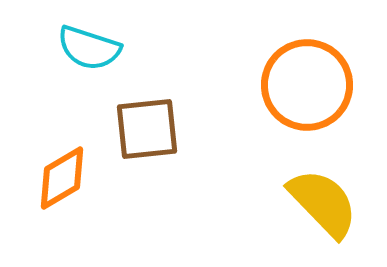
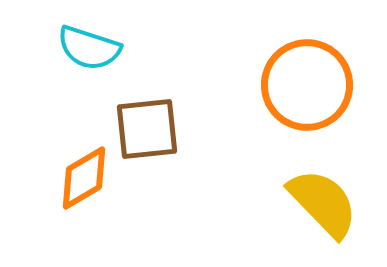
orange diamond: moved 22 px right
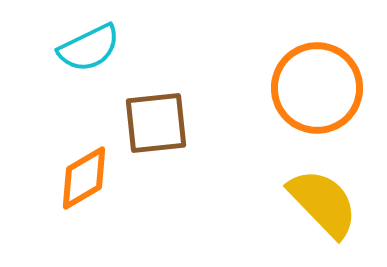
cyan semicircle: rotated 44 degrees counterclockwise
orange circle: moved 10 px right, 3 px down
brown square: moved 9 px right, 6 px up
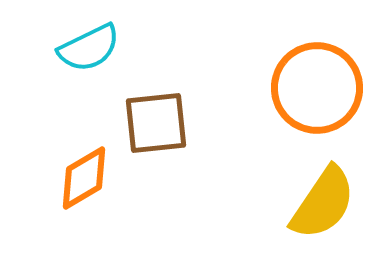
yellow semicircle: rotated 78 degrees clockwise
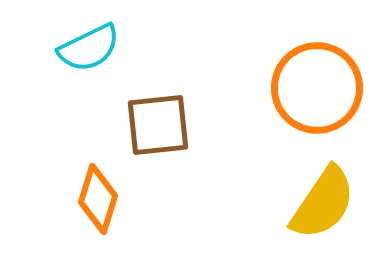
brown square: moved 2 px right, 2 px down
orange diamond: moved 14 px right, 21 px down; rotated 42 degrees counterclockwise
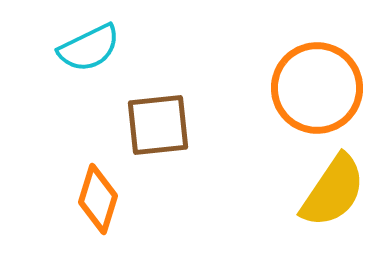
yellow semicircle: moved 10 px right, 12 px up
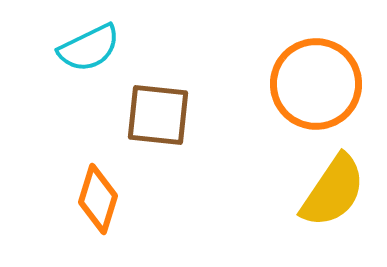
orange circle: moved 1 px left, 4 px up
brown square: moved 10 px up; rotated 12 degrees clockwise
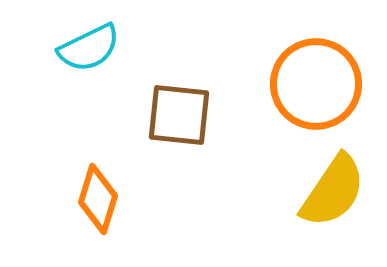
brown square: moved 21 px right
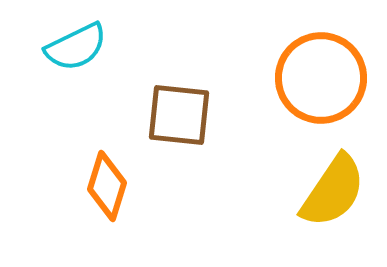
cyan semicircle: moved 13 px left, 1 px up
orange circle: moved 5 px right, 6 px up
orange diamond: moved 9 px right, 13 px up
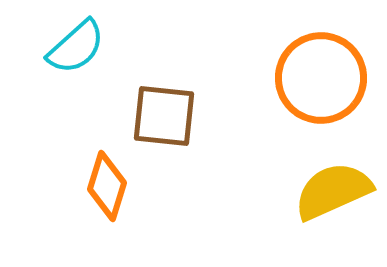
cyan semicircle: rotated 16 degrees counterclockwise
brown square: moved 15 px left, 1 px down
yellow semicircle: rotated 148 degrees counterclockwise
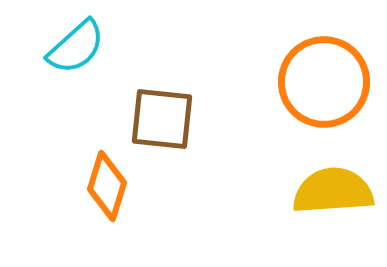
orange circle: moved 3 px right, 4 px down
brown square: moved 2 px left, 3 px down
yellow semicircle: rotated 20 degrees clockwise
